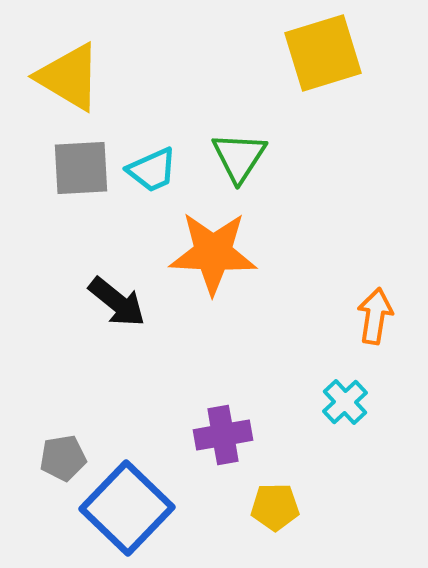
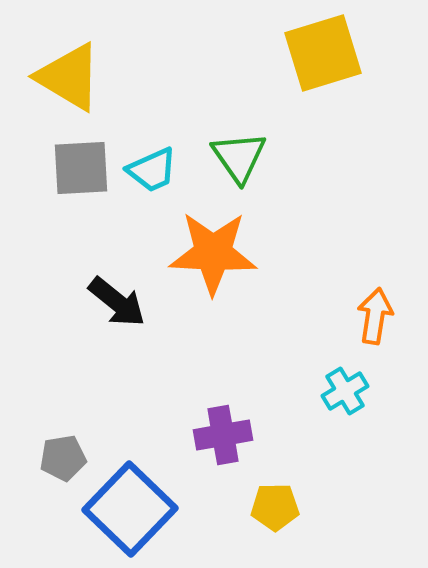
green triangle: rotated 8 degrees counterclockwise
cyan cross: moved 11 px up; rotated 12 degrees clockwise
blue square: moved 3 px right, 1 px down
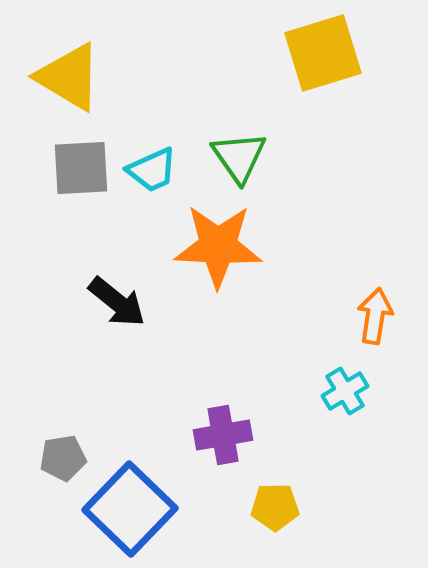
orange star: moved 5 px right, 7 px up
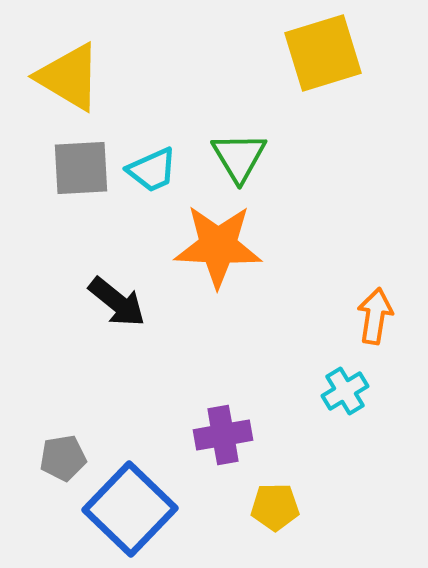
green triangle: rotated 4 degrees clockwise
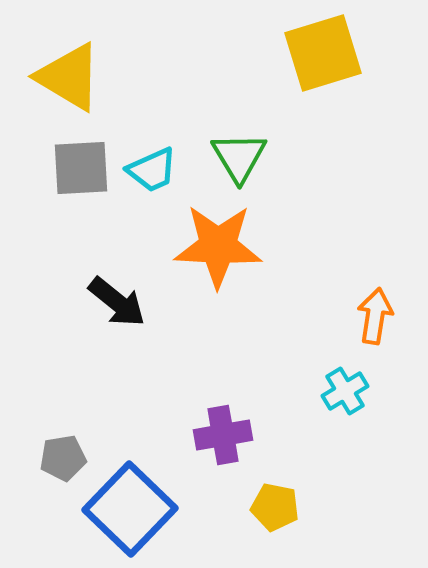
yellow pentagon: rotated 12 degrees clockwise
